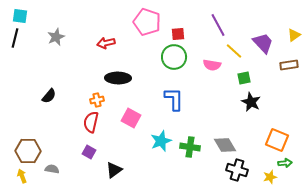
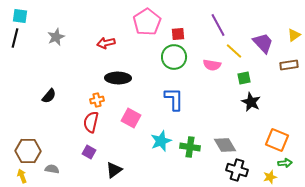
pink pentagon: rotated 20 degrees clockwise
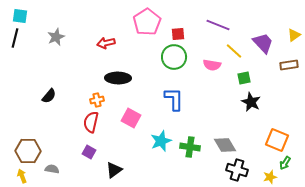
purple line: rotated 40 degrees counterclockwise
green arrow: rotated 128 degrees clockwise
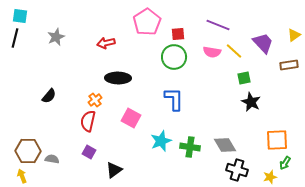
pink semicircle: moved 13 px up
orange cross: moved 2 px left; rotated 24 degrees counterclockwise
red semicircle: moved 3 px left, 1 px up
orange square: rotated 25 degrees counterclockwise
gray semicircle: moved 10 px up
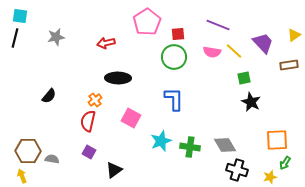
gray star: rotated 12 degrees clockwise
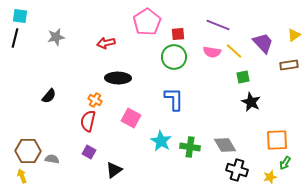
green square: moved 1 px left, 1 px up
orange cross: rotated 24 degrees counterclockwise
cyan star: rotated 20 degrees counterclockwise
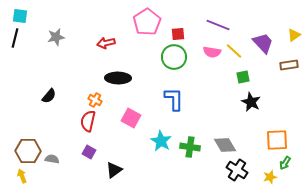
black cross: rotated 15 degrees clockwise
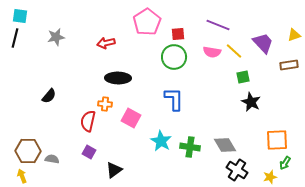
yellow triangle: rotated 16 degrees clockwise
orange cross: moved 10 px right, 4 px down; rotated 24 degrees counterclockwise
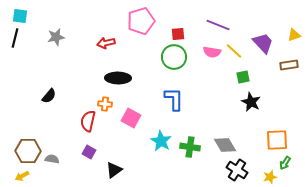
pink pentagon: moved 6 px left, 1 px up; rotated 16 degrees clockwise
yellow arrow: rotated 96 degrees counterclockwise
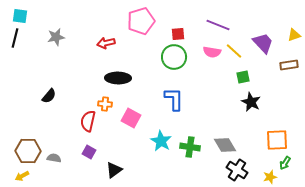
gray semicircle: moved 2 px right, 1 px up
